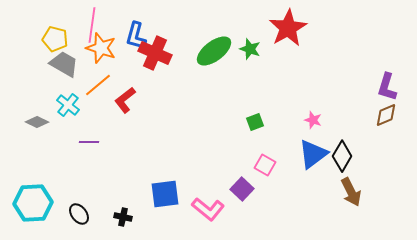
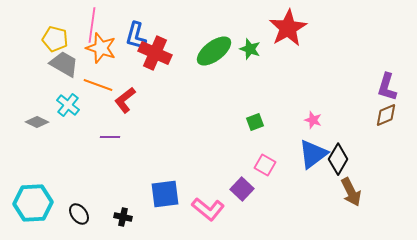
orange line: rotated 60 degrees clockwise
purple line: moved 21 px right, 5 px up
black diamond: moved 4 px left, 3 px down
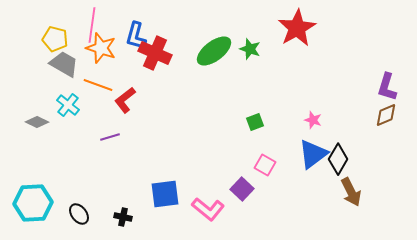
red star: moved 9 px right
purple line: rotated 18 degrees counterclockwise
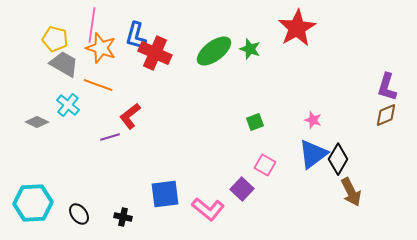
red L-shape: moved 5 px right, 16 px down
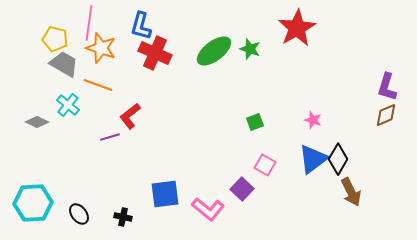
pink line: moved 3 px left, 2 px up
blue L-shape: moved 5 px right, 10 px up
blue triangle: moved 5 px down
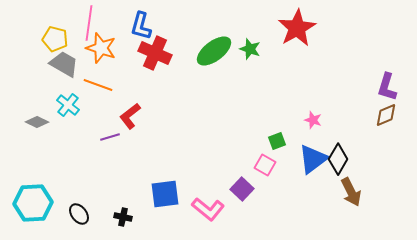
green square: moved 22 px right, 19 px down
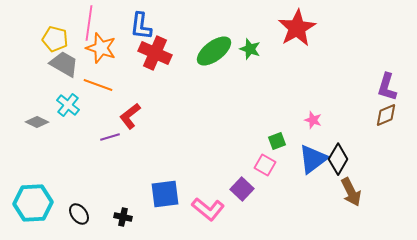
blue L-shape: rotated 8 degrees counterclockwise
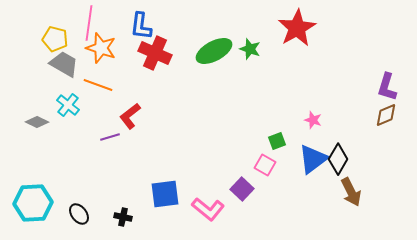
green ellipse: rotated 9 degrees clockwise
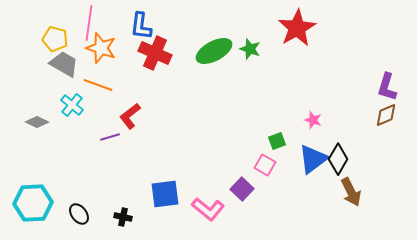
cyan cross: moved 4 px right
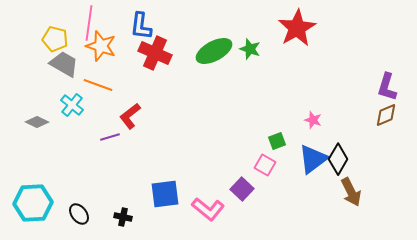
orange star: moved 2 px up
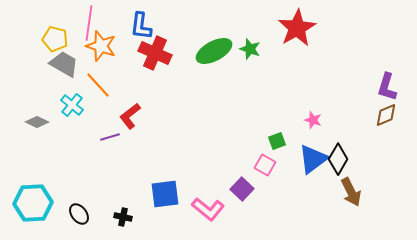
orange line: rotated 28 degrees clockwise
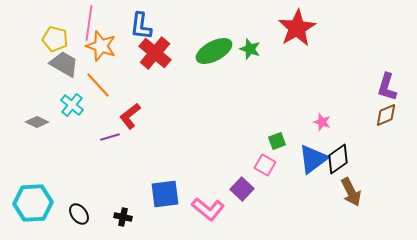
red cross: rotated 16 degrees clockwise
pink star: moved 9 px right, 2 px down
black diamond: rotated 24 degrees clockwise
